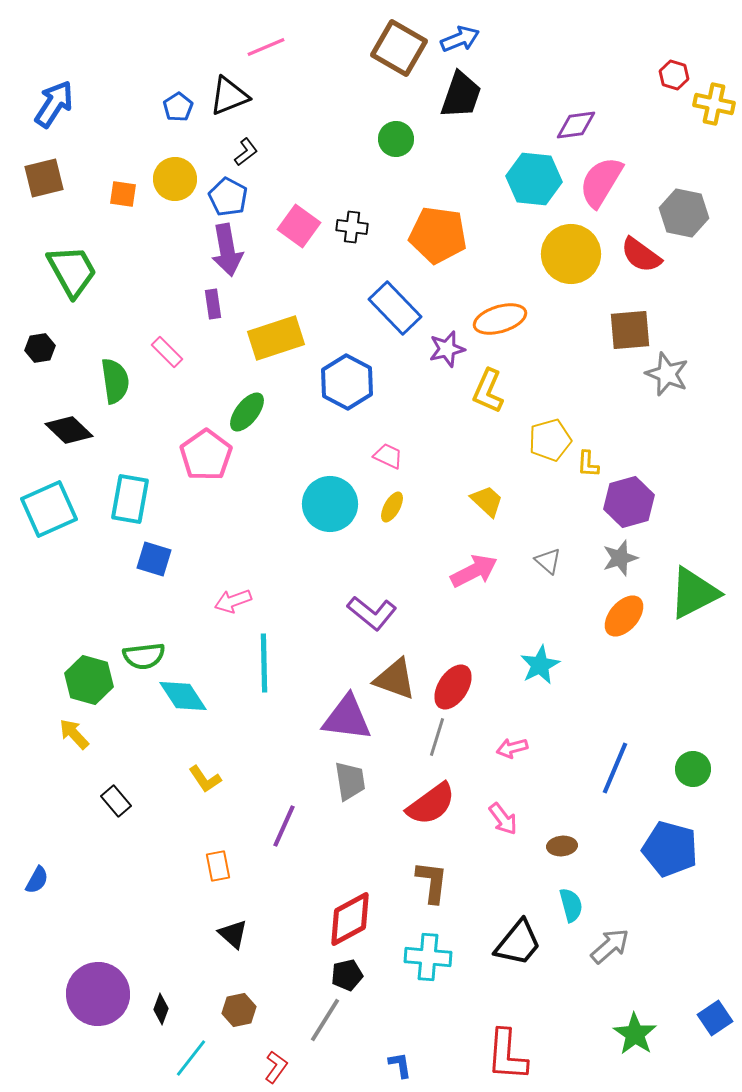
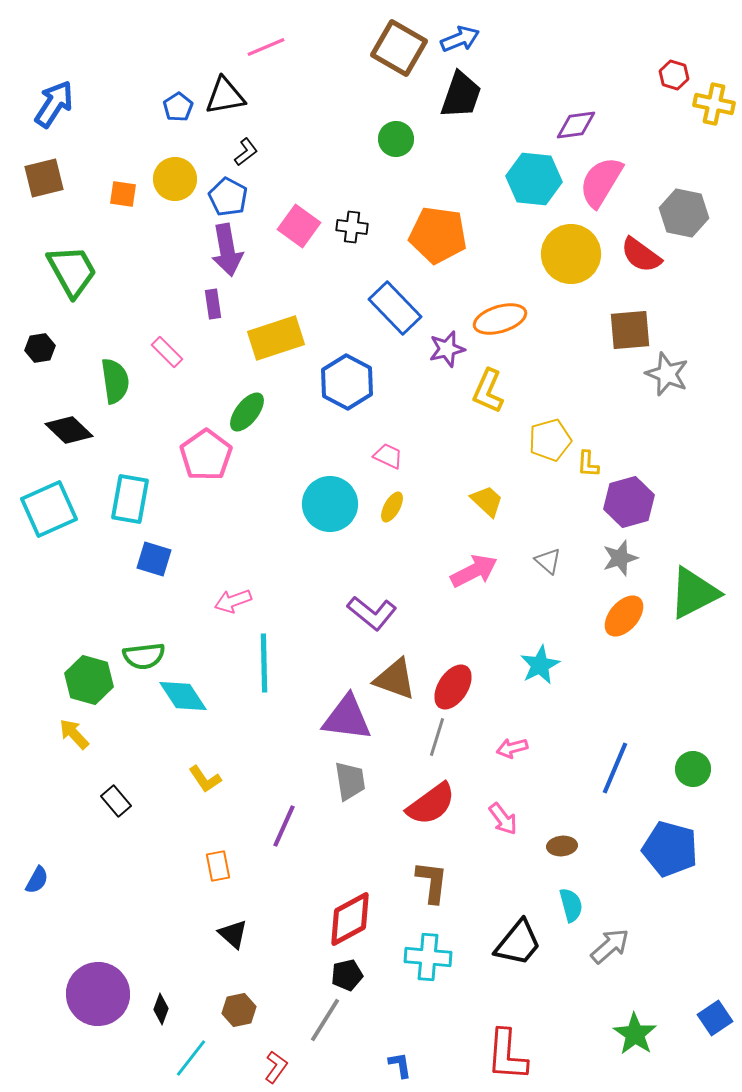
black triangle at (229, 96): moved 4 px left; rotated 12 degrees clockwise
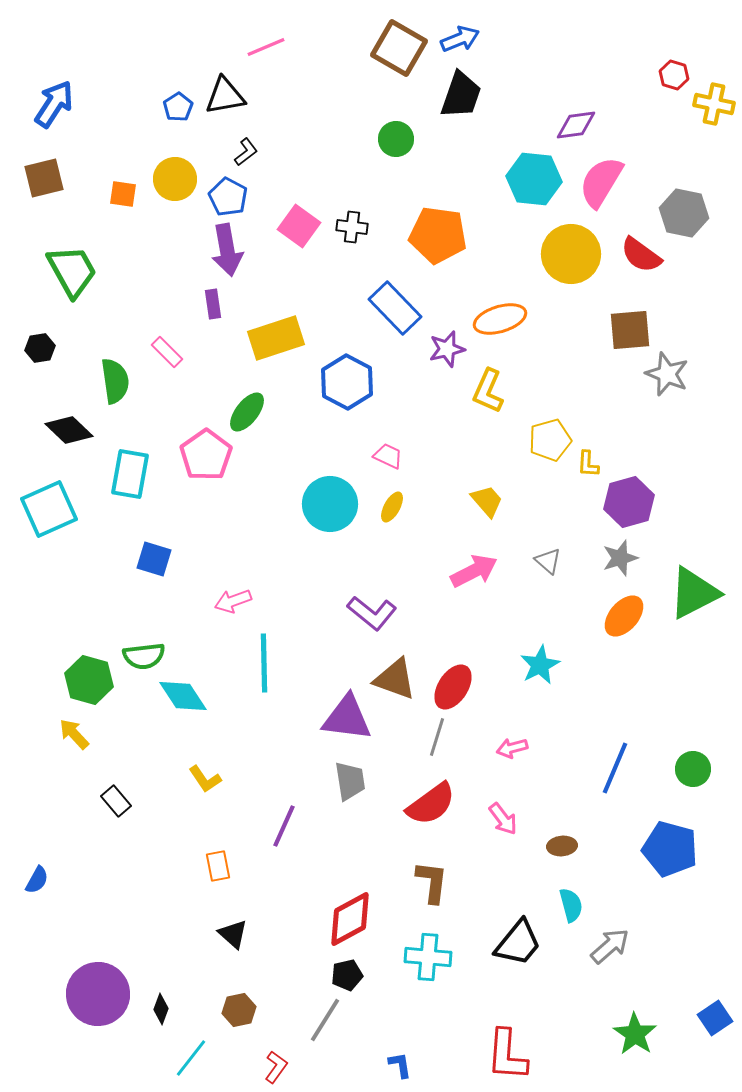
cyan rectangle at (130, 499): moved 25 px up
yellow trapezoid at (487, 501): rotated 6 degrees clockwise
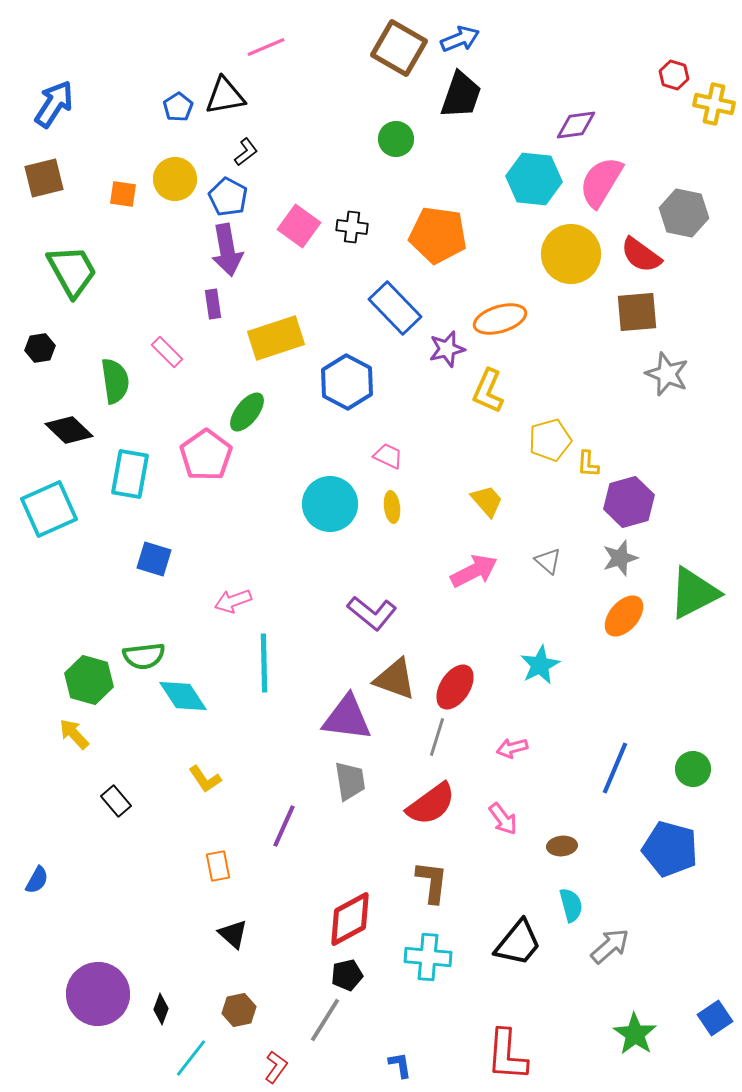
brown square at (630, 330): moved 7 px right, 18 px up
yellow ellipse at (392, 507): rotated 36 degrees counterclockwise
red ellipse at (453, 687): moved 2 px right
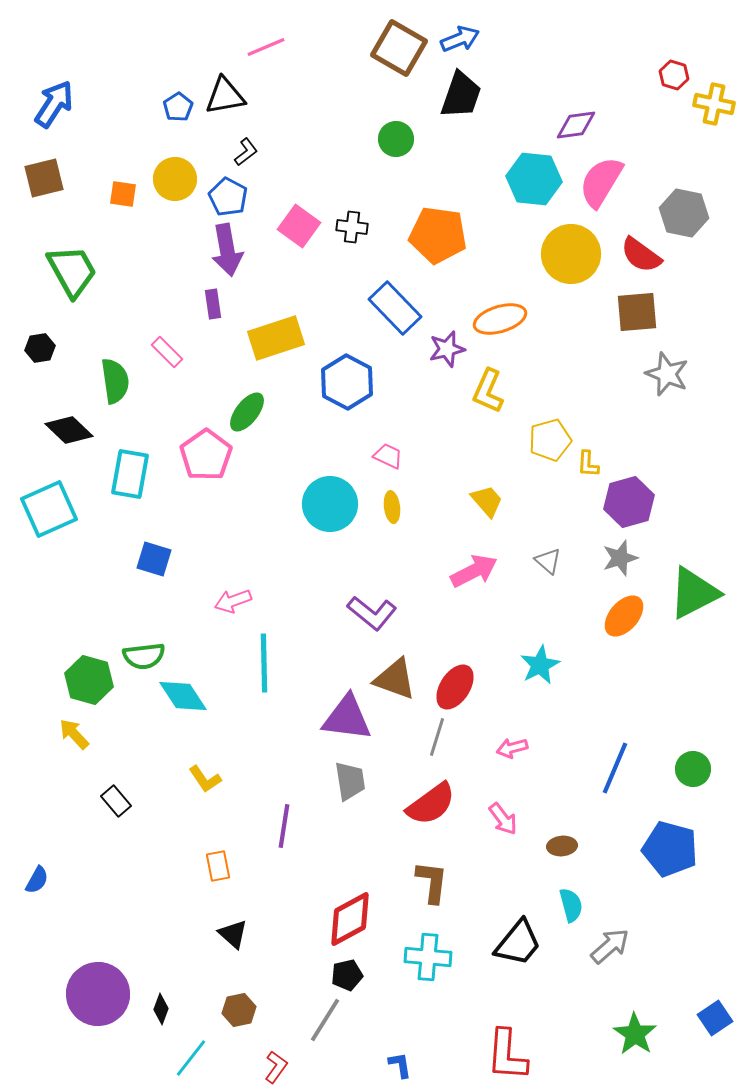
purple line at (284, 826): rotated 15 degrees counterclockwise
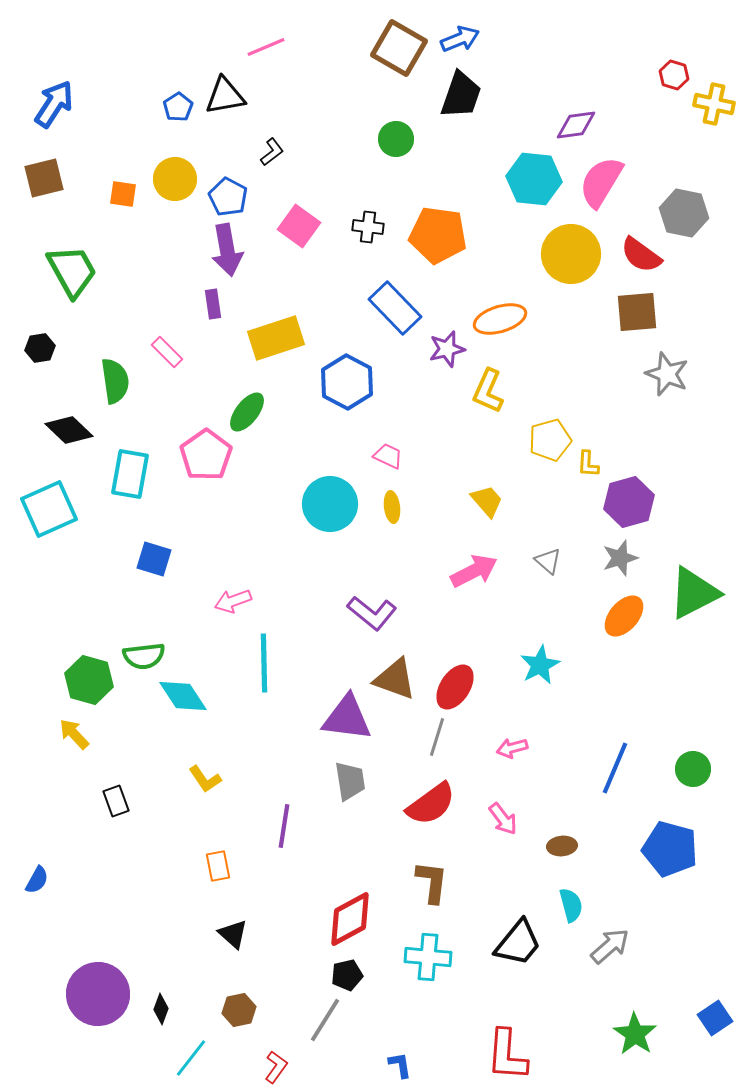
black L-shape at (246, 152): moved 26 px right
black cross at (352, 227): moved 16 px right
black rectangle at (116, 801): rotated 20 degrees clockwise
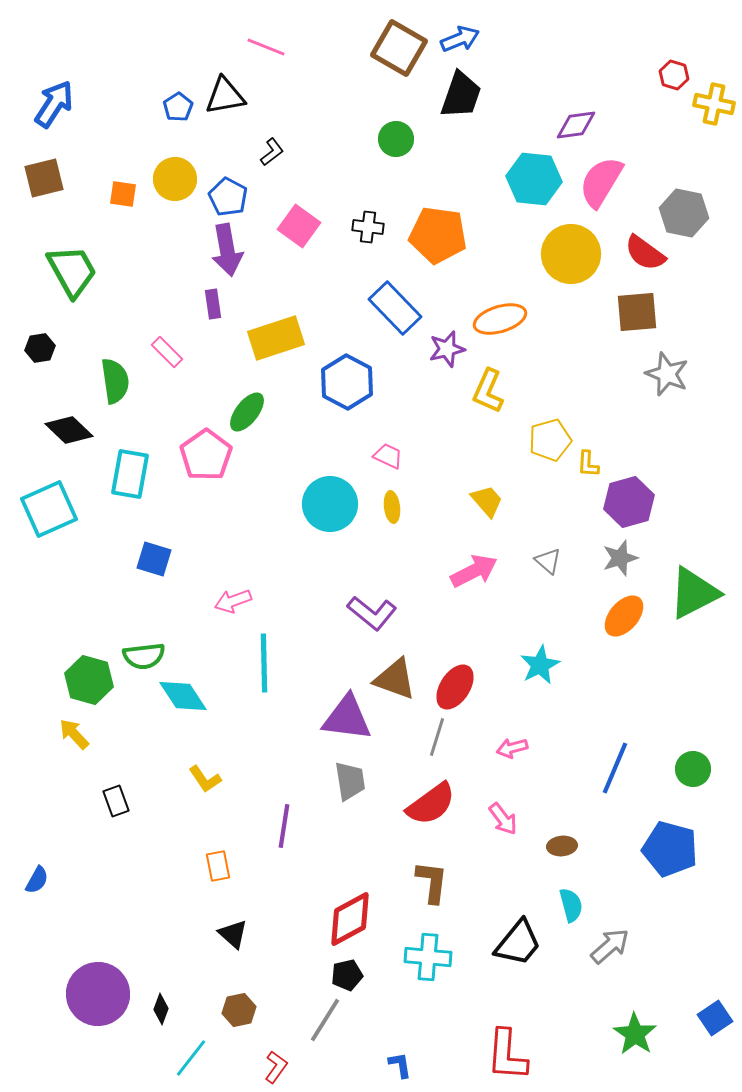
pink line at (266, 47): rotated 45 degrees clockwise
red semicircle at (641, 255): moved 4 px right, 2 px up
